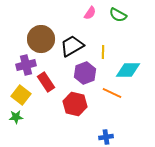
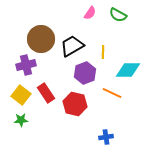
red rectangle: moved 11 px down
green star: moved 5 px right, 3 px down
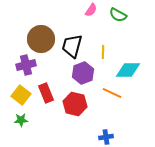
pink semicircle: moved 1 px right, 3 px up
black trapezoid: rotated 45 degrees counterclockwise
purple hexagon: moved 2 px left
red rectangle: rotated 12 degrees clockwise
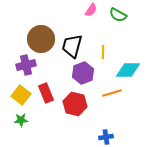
orange line: rotated 42 degrees counterclockwise
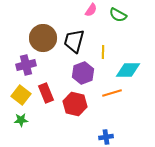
brown circle: moved 2 px right, 1 px up
black trapezoid: moved 2 px right, 5 px up
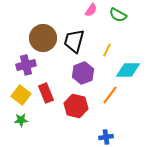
yellow line: moved 4 px right, 2 px up; rotated 24 degrees clockwise
orange line: moved 2 px left, 2 px down; rotated 36 degrees counterclockwise
red hexagon: moved 1 px right, 2 px down
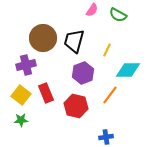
pink semicircle: moved 1 px right
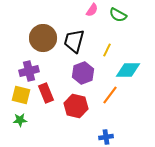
purple cross: moved 3 px right, 6 px down
yellow square: rotated 24 degrees counterclockwise
green star: moved 1 px left
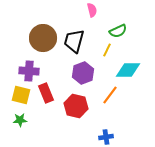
pink semicircle: rotated 48 degrees counterclockwise
green semicircle: moved 16 px down; rotated 54 degrees counterclockwise
purple cross: rotated 18 degrees clockwise
